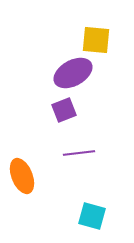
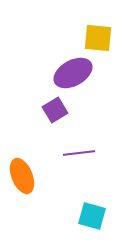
yellow square: moved 2 px right, 2 px up
purple square: moved 9 px left; rotated 10 degrees counterclockwise
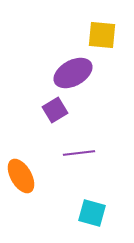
yellow square: moved 4 px right, 3 px up
orange ellipse: moved 1 px left; rotated 8 degrees counterclockwise
cyan square: moved 3 px up
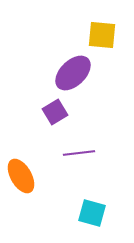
purple ellipse: rotated 15 degrees counterclockwise
purple square: moved 2 px down
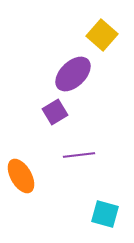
yellow square: rotated 36 degrees clockwise
purple ellipse: moved 1 px down
purple line: moved 2 px down
cyan square: moved 13 px right, 1 px down
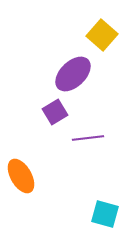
purple line: moved 9 px right, 17 px up
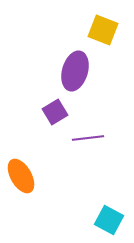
yellow square: moved 1 px right, 5 px up; rotated 20 degrees counterclockwise
purple ellipse: moved 2 px right, 3 px up; rotated 30 degrees counterclockwise
cyan square: moved 4 px right, 6 px down; rotated 12 degrees clockwise
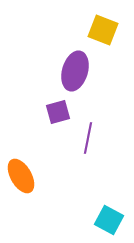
purple square: moved 3 px right; rotated 15 degrees clockwise
purple line: rotated 72 degrees counterclockwise
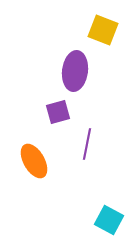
purple ellipse: rotated 9 degrees counterclockwise
purple line: moved 1 px left, 6 px down
orange ellipse: moved 13 px right, 15 px up
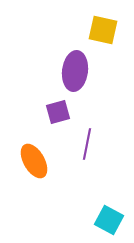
yellow square: rotated 8 degrees counterclockwise
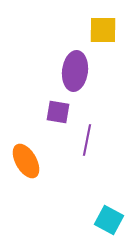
yellow square: rotated 12 degrees counterclockwise
purple square: rotated 25 degrees clockwise
purple line: moved 4 px up
orange ellipse: moved 8 px left
